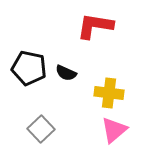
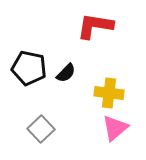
black semicircle: rotated 70 degrees counterclockwise
pink triangle: moved 1 px right, 2 px up
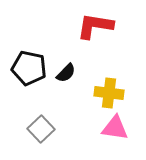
pink triangle: rotated 48 degrees clockwise
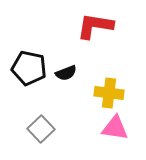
black semicircle: rotated 25 degrees clockwise
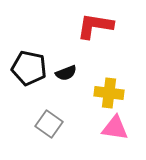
gray square: moved 8 px right, 5 px up; rotated 12 degrees counterclockwise
